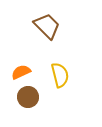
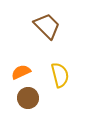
brown circle: moved 1 px down
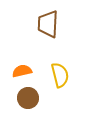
brown trapezoid: moved 1 px right, 2 px up; rotated 132 degrees counterclockwise
orange semicircle: moved 1 px right, 1 px up; rotated 12 degrees clockwise
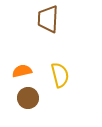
brown trapezoid: moved 5 px up
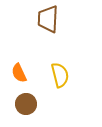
orange semicircle: moved 3 px left, 2 px down; rotated 102 degrees counterclockwise
brown circle: moved 2 px left, 6 px down
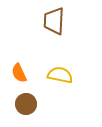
brown trapezoid: moved 6 px right, 2 px down
yellow semicircle: rotated 65 degrees counterclockwise
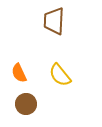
yellow semicircle: rotated 140 degrees counterclockwise
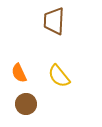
yellow semicircle: moved 1 px left, 1 px down
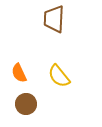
brown trapezoid: moved 2 px up
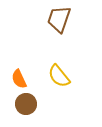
brown trapezoid: moved 5 px right; rotated 16 degrees clockwise
orange semicircle: moved 6 px down
